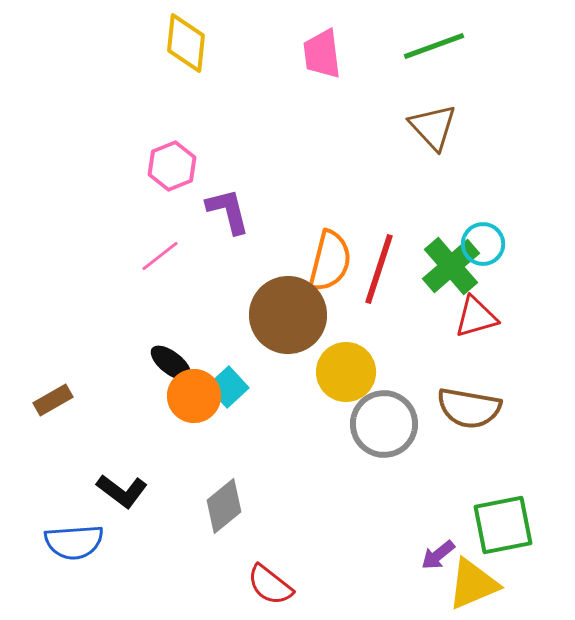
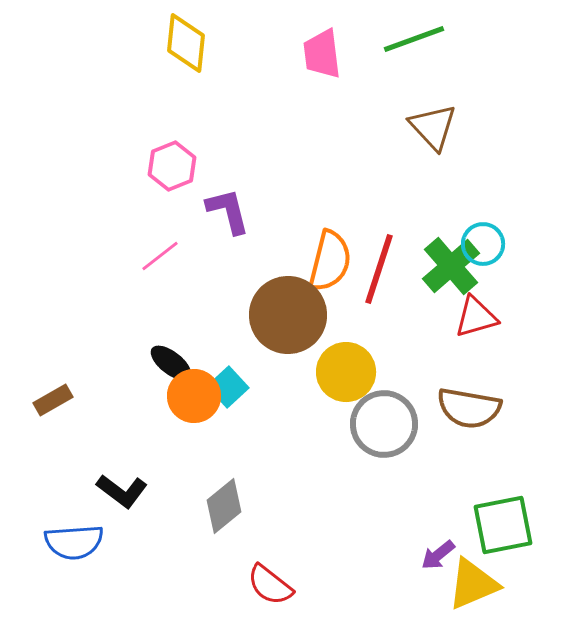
green line: moved 20 px left, 7 px up
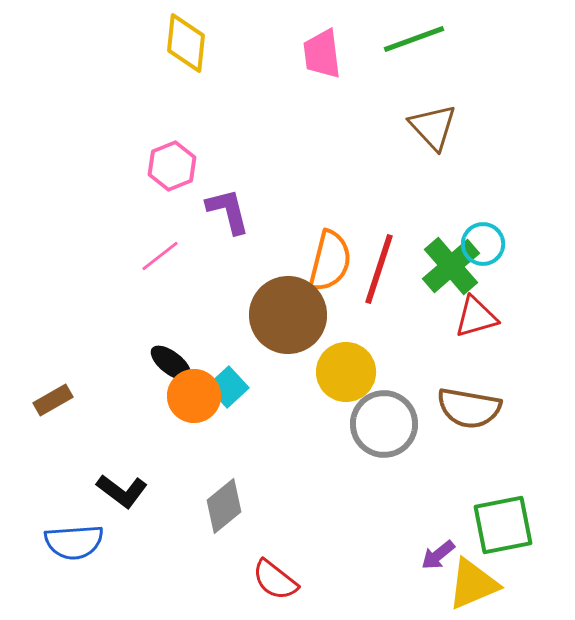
red semicircle: moved 5 px right, 5 px up
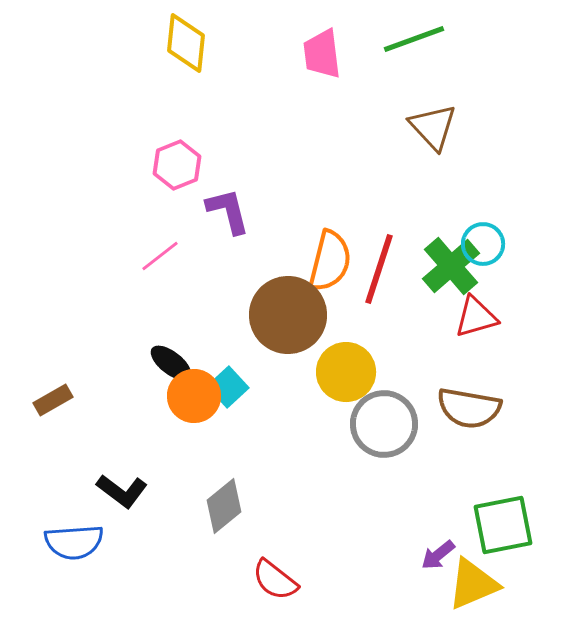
pink hexagon: moved 5 px right, 1 px up
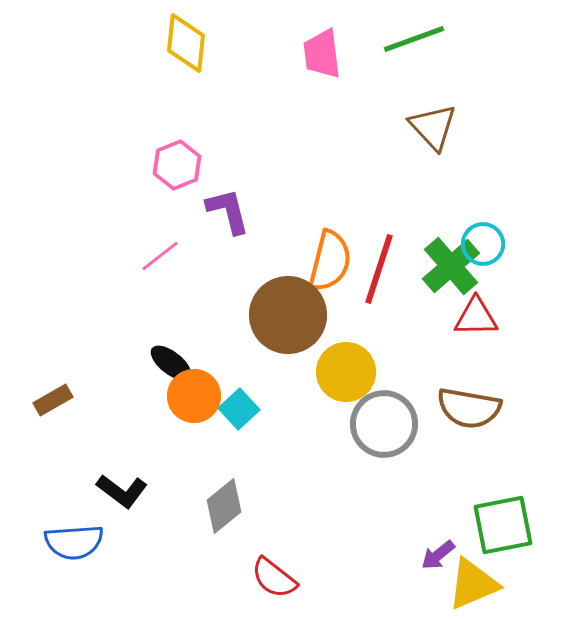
red triangle: rotated 15 degrees clockwise
cyan square: moved 11 px right, 22 px down
red semicircle: moved 1 px left, 2 px up
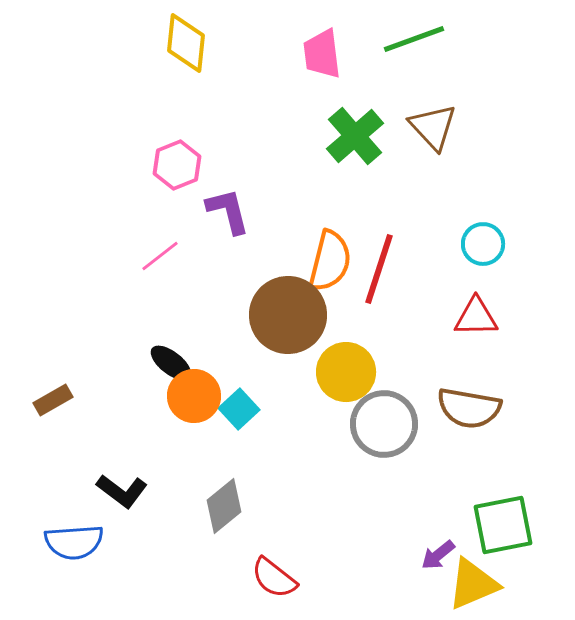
green cross: moved 96 px left, 130 px up
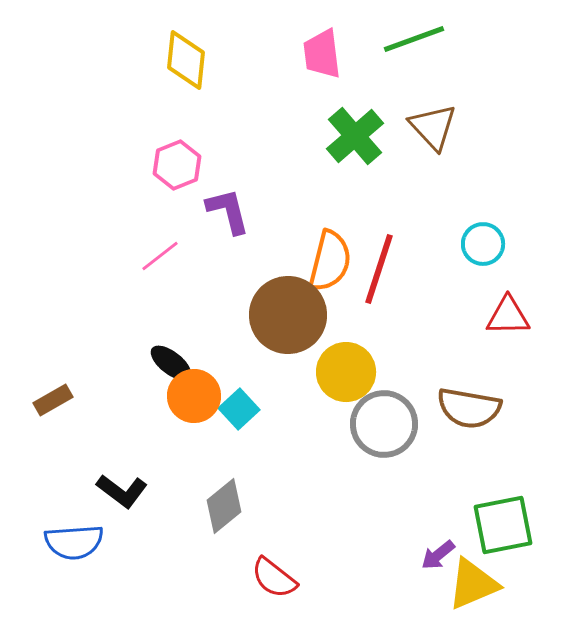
yellow diamond: moved 17 px down
red triangle: moved 32 px right, 1 px up
